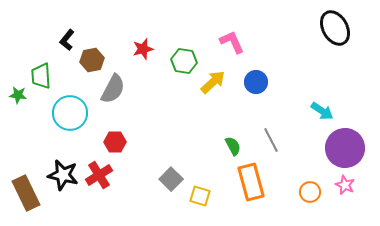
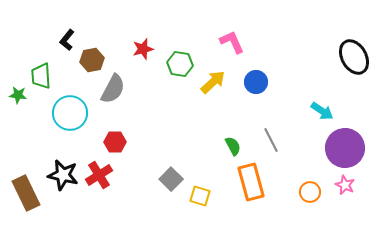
black ellipse: moved 19 px right, 29 px down
green hexagon: moved 4 px left, 3 px down
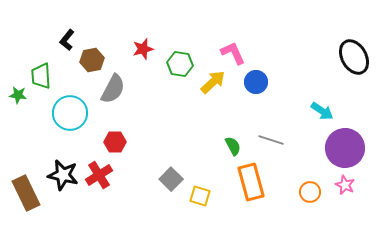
pink L-shape: moved 1 px right, 11 px down
gray line: rotated 45 degrees counterclockwise
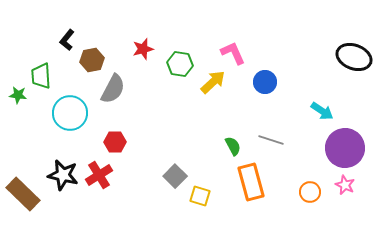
black ellipse: rotated 40 degrees counterclockwise
blue circle: moved 9 px right
gray square: moved 4 px right, 3 px up
brown rectangle: moved 3 px left, 1 px down; rotated 20 degrees counterclockwise
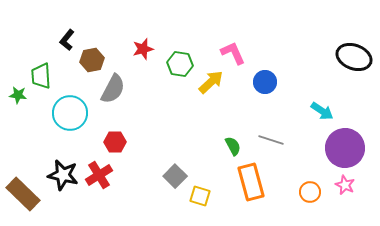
yellow arrow: moved 2 px left
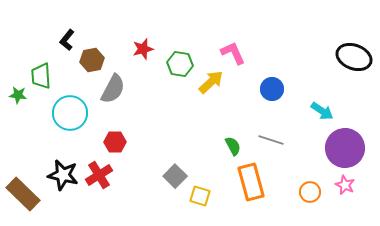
blue circle: moved 7 px right, 7 px down
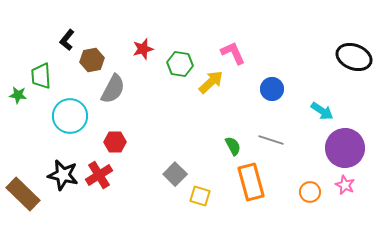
cyan circle: moved 3 px down
gray square: moved 2 px up
